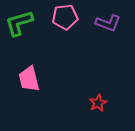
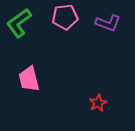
green L-shape: rotated 20 degrees counterclockwise
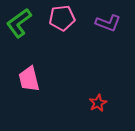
pink pentagon: moved 3 px left, 1 px down
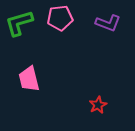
pink pentagon: moved 2 px left
green L-shape: rotated 20 degrees clockwise
red star: moved 2 px down
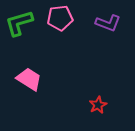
pink trapezoid: rotated 136 degrees clockwise
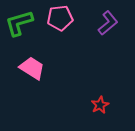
purple L-shape: rotated 60 degrees counterclockwise
pink trapezoid: moved 3 px right, 11 px up
red star: moved 2 px right
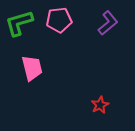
pink pentagon: moved 1 px left, 2 px down
pink trapezoid: rotated 44 degrees clockwise
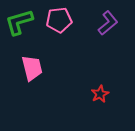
green L-shape: moved 1 px up
red star: moved 11 px up
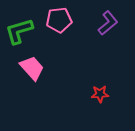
green L-shape: moved 9 px down
pink trapezoid: rotated 28 degrees counterclockwise
red star: rotated 24 degrees clockwise
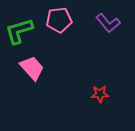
purple L-shape: rotated 90 degrees clockwise
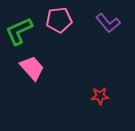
green L-shape: rotated 8 degrees counterclockwise
red star: moved 2 px down
